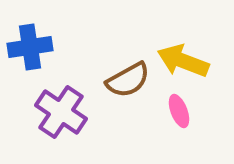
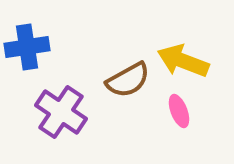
blue cross: moved 3 px left
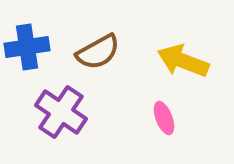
brown semicircle: moved 30 px left, 28 px up
pink ellipse: moved 15 px left, 7 px down
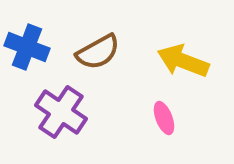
blue cross: rotated 30 degrees clockwise
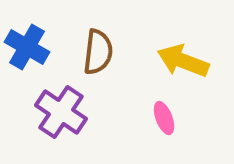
blue cross: rotated 9 degrees clockwise
brown semicircle: rotated 54 degrees counterclockwise
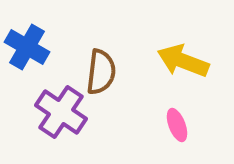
brown semicircle: moved 3 px right, 20 px down
pink ellipse: moved 13 px right, 7 px down
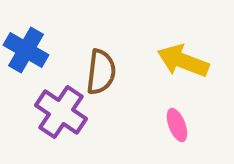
blue cross: moved 1 px left, 3 px down
